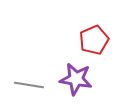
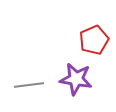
gray line: rotated 16 degrees counterclockwise
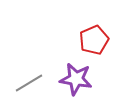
gray line: moved 2 px up; rotated 24 degrees counterclockwise
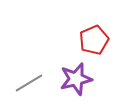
purple star: rotated 24 degrees counterclockwise
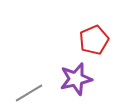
gray line: moved 10 px down
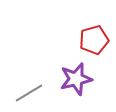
red pentagon: rotated 8 degrees clockwise
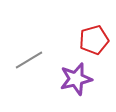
gray line: moved 33 px up
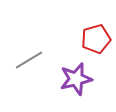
red pentagon: moved 2 px right, 1 px up
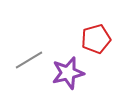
purple star: moved 8 px left, 6 px up
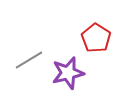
red pentagon: moved 1 px up; rotated 24 degrees counterclockwise
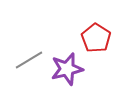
purple star: moved 1 px left, 4 px up
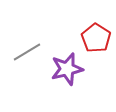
gray line: moved 2 px left, 8 px up
